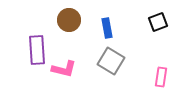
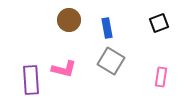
black square: moved 1 px right, 1 px down
purple rectangle: moved 6 px left, 30 px down
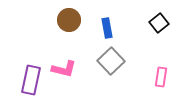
black square: rotated 18 degrees counterclockwise
gray square: rotated 16 degrees clockwise
purple rectangle: rotated 16 degrees clockwise
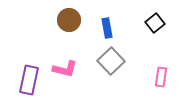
black square: moved 4 px left
pink L-shape: moved 1 px right
purple rectangle: moved 2 px left
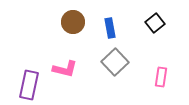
brown circle: moved 4 px right, 2 px down
blue rectangle: moved 3 px right
gray square: moved 4 px right, 1 px down
purple rectangle: moved 5 px down
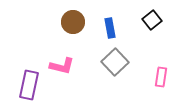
black square: moved 3 px left, 3 px up
pink L-shape: moved 3 px left, 3 px up
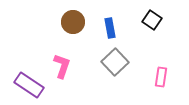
black square: rotated 18 degrees counterclockwise
pink L-shape: rotated 85 degrees counterclockwise
purple rectangle: rotated 68 degrees counterclockwise
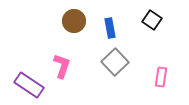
brown circle: moved 1 px right, 1 px up
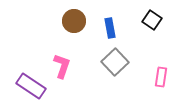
purple rectangle: moved 2 px right, 1 px down
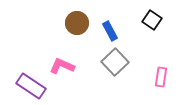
brown circle: moved 3 px right, 2 px down
blue rectangle: moved 3 px down; rotated 18 degrees counterclockwise
pink L-shape: rotated 85 degrees counterclockwise
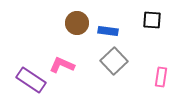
black square: rotated 30 degrees counterclockwise
blue rectangle: moved 2 px left; rotated 54 degrees counterclockwise
gray square: moved 1 px left, 1 px up
pink L-shape: moved 1 px up
purple rectangle: moved 6 px up
